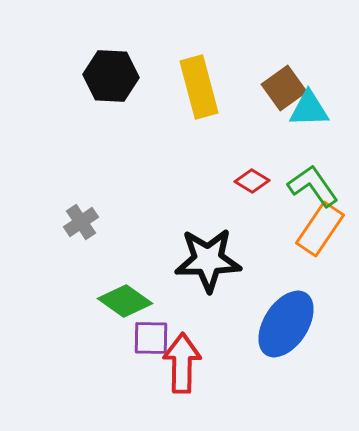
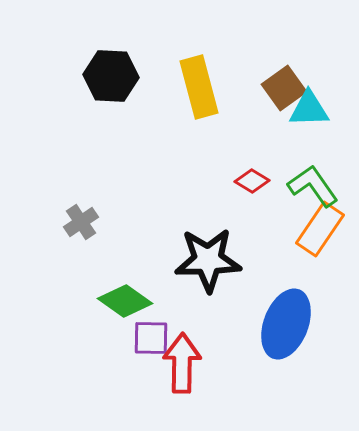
blue ellipse: rotated 12 degrees counterclockwise
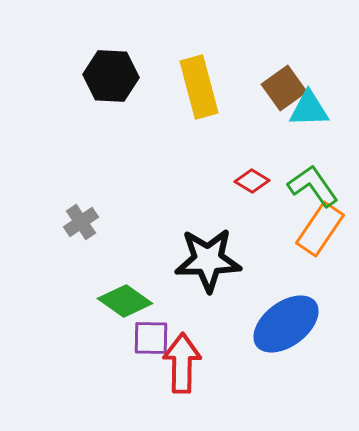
blue ellipse: rotated 32 degrees clockwise
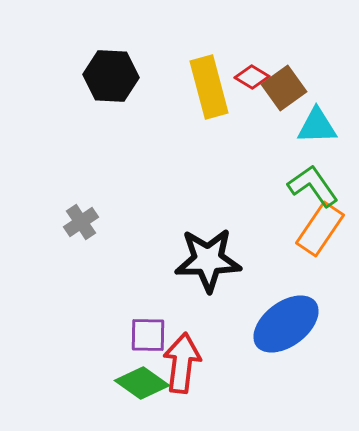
yellow rectangle: moved 10 px right
cyan triangle: moved 8 px right, 17 px down
red diamond: moved 104 px up
green diamond: moved 17 px right, 82 px down
purple square: moved 3 px left, 3 px up
red arrow: rotated 6 degrees clockwise
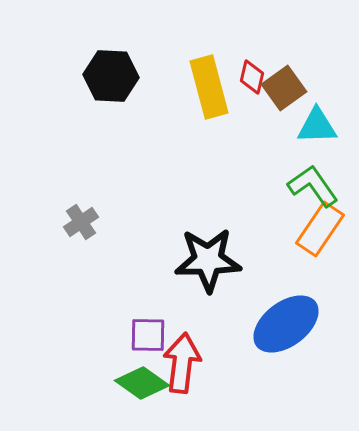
red diamond: rotated 72 degrees clockwise
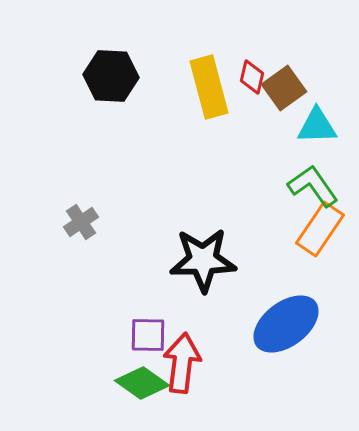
black star: moved 5 px left
